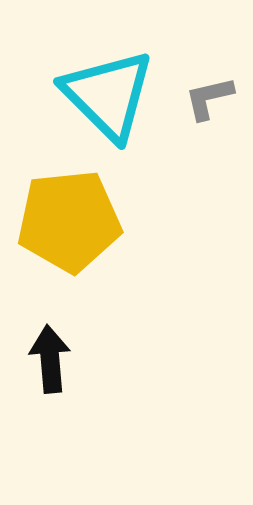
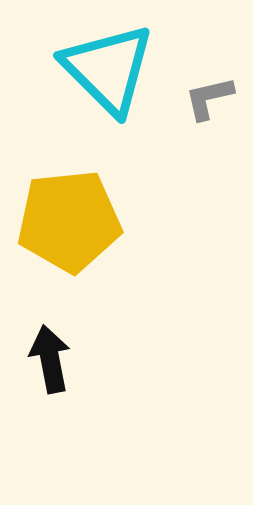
cyan triangle: moved 26 px up
black arrow: rotated 6 degrees counterclockwise
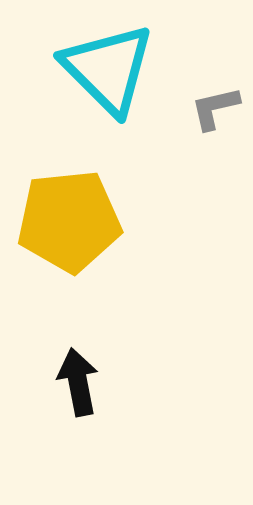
gray L-shape: moved 6 px right, 10 px down
black arrow: moved 28 px right, 23 px down
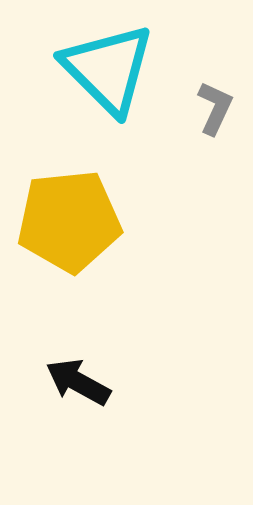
gray L-shape: rotated 128 degrees clockwise
black arrow: rotated 50 degrees counterclockwise
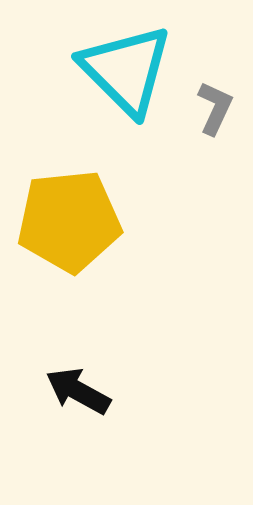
cyan triangle: moved 18 px right, 1 px down
black arrow: moved 9 px down
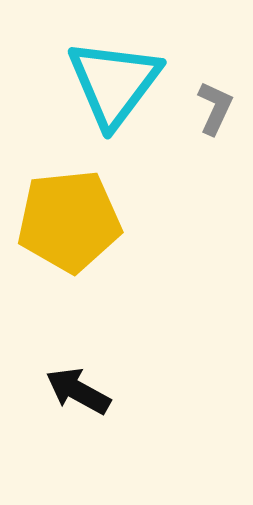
cyan triangle: moved 12 px left, 13 px down; rotated 22 degrees clockwise
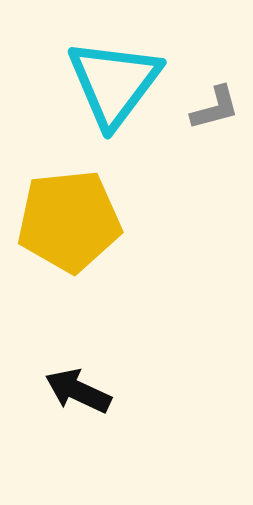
gray L-shape: rotated 50 degrees clockwise
black arrow: rotated 4 degrees counterclockwise
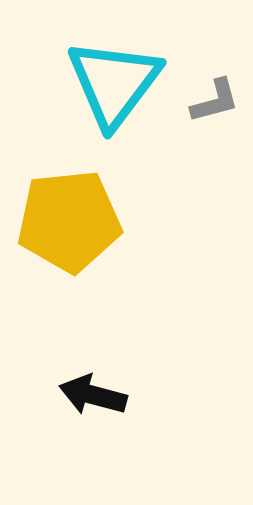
gray L-shape: moved 7 px up
black arrow: moved 15 px right, 4 px down; rotated 10 degrees counterclockwise
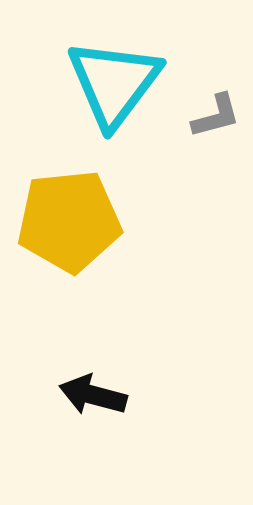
gray L-shape: moved 1 px right, 15 px down
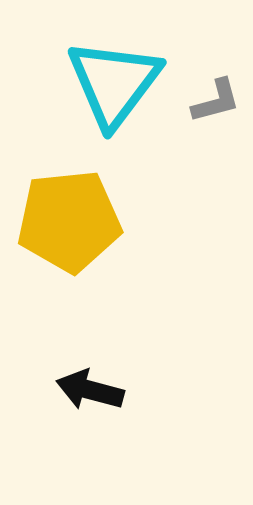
gray L-shape: moved 15 px up
black arrow: moved 3 px left, 5 px up
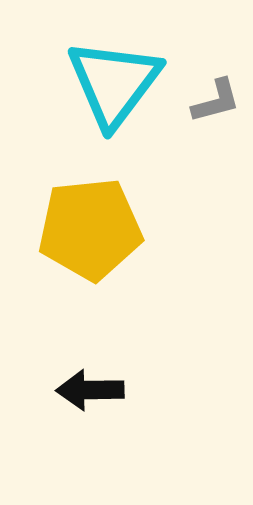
yellow pentagon: moved 21 px right, 8 px down
black arrow: rotated 16 degrees counterclockwise
